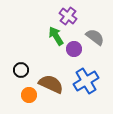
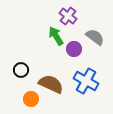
blue cross: rotated 30 degrees counterclockwise
orange circle: moved 2 px right, 4 px down
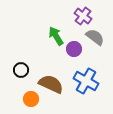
purple cross: moved 15 px right
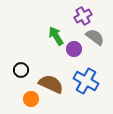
purple cross: rotated 24 degrees clockwise
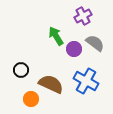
gray semicircle: moved 6 px down
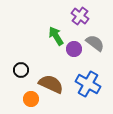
purple cross: moved 3 px left; rotated 24 degrees counterclockwise
blue cross: moved 2 px right, 3 px down
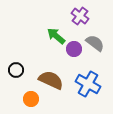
green arrow: rotated 18 degrees counterclockwise
black circle: moved 5 px left
brown semicircle: moved 4 px up
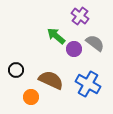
orange circle: moved 2 px up
